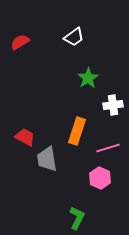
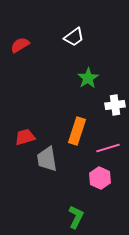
red semicircle: moved 3 px down
white cross: moved 2 px right
red trapezoid: rotated 45 degrees counterclockwise
green L-shape: moved 1 px left, 1 px up
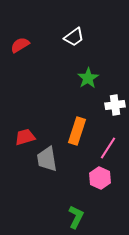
pink line: rotated 40 degrees counterclockwise
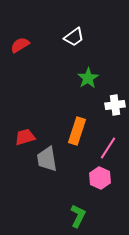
green L-shape: moved 2 px right, 1 px up
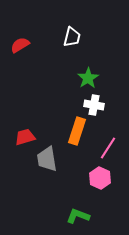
white trapezoid: moved 2 px left; rotated 40 degrees counterclockwise
white cross: moved 21 px left; rotated 18 degrees clockwise
green L-shape: rotated 95 degrees counterclockwise
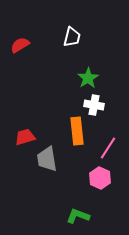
orange rectangle: rotated 24 degrees counterclockwise
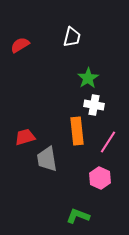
pink line: moved 6 px up
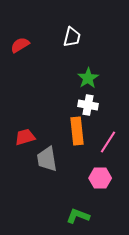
white cross: moved 6 px left
pink hexagon: rotated 25 degrees counterclockwise
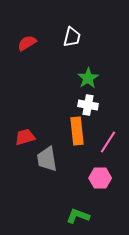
red semicircle: moved 7 px right, 2 px up
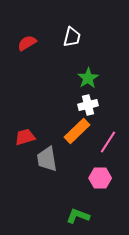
white cross: rotated 24 degrees counterclockwise
orange rectangle: rotated 52 degrees clockwise
